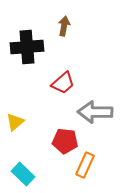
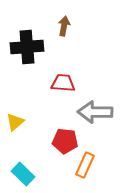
red trapezoid: rotated 135 degrees counterclockwise
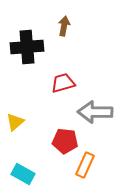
red trapezoid: rotated 20 degrees counterclockwise
cyan rectangle: rotated 15 degrees counterclockwise
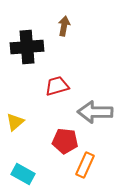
red trapezoid: moved 6 px left, 3 px down
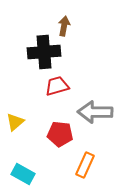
black cross: moved 17 px right, 5 px down
red pentagon: moved 5 px left, 7 px up
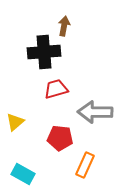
red trapezoid: moved 1 px left, 3 px down
red pentagon: moved 4 px down
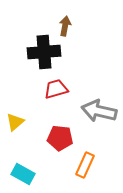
brown arrow: moved 1 px right
gray arrow: moved 4 px right, 1 px up; rotated 12 degrees clockwise
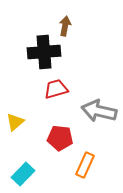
cyan rectangle: rotated 75 degrees counterclockwise
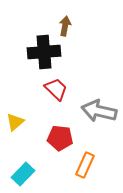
red trapezoid: rotated 60 degrees clockwise
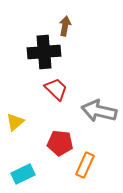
red pentagon: moved 5 px down
cyan rectangle: rotated 20 degrees clockwise
